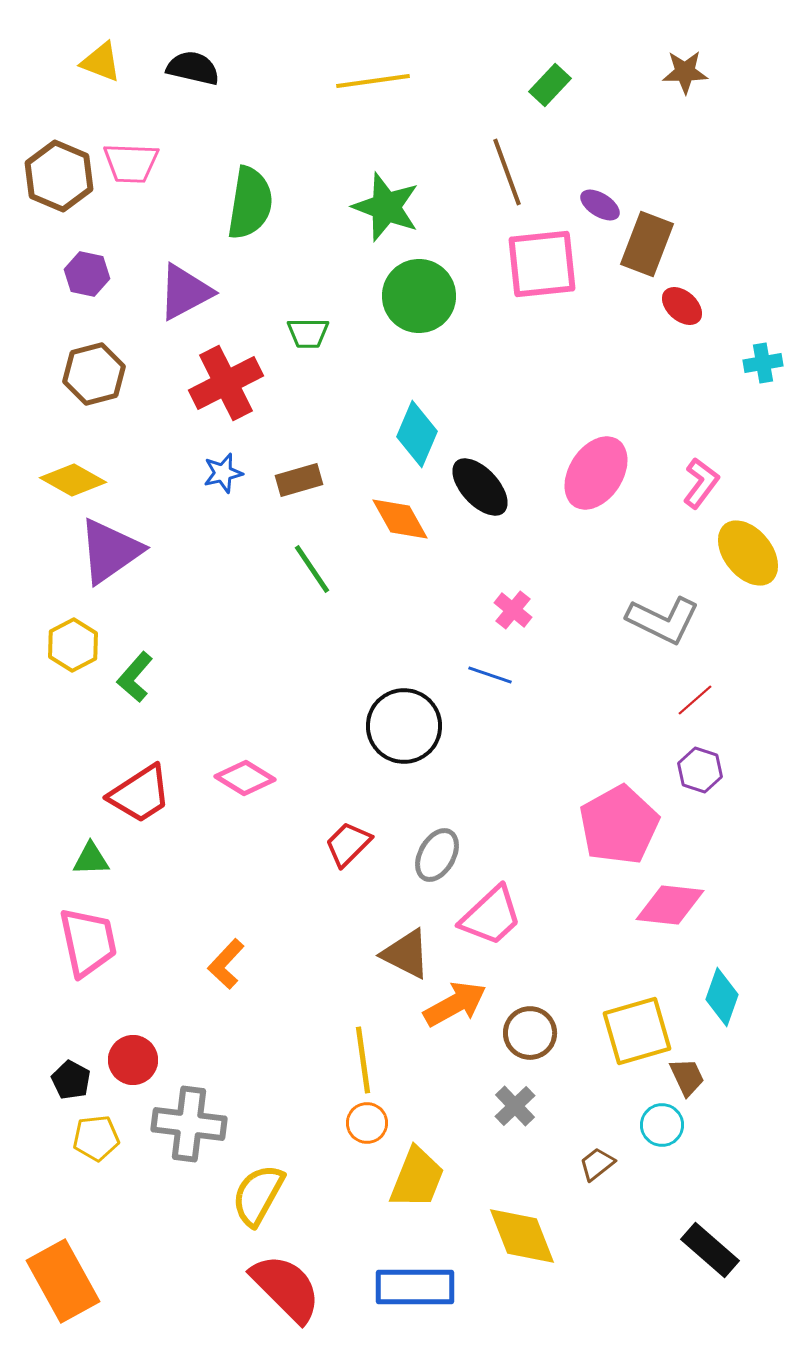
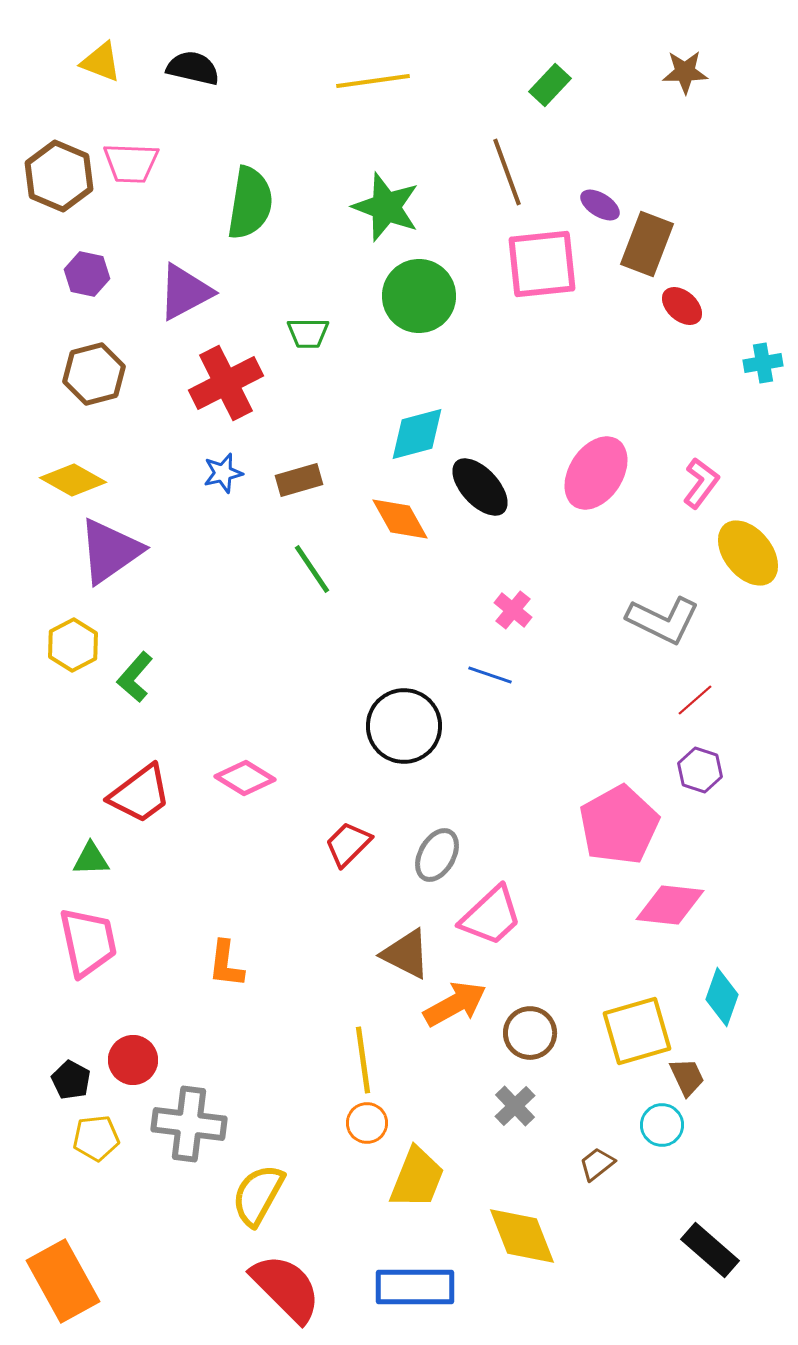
cyan diamond at (417, 434): rotated 52 degrees clockwise
red trapezoid at (140, 794): rotated 4 degrees counterclockwise
orange L-shape at (226, 964): rotated 36 degrees counterclockwise
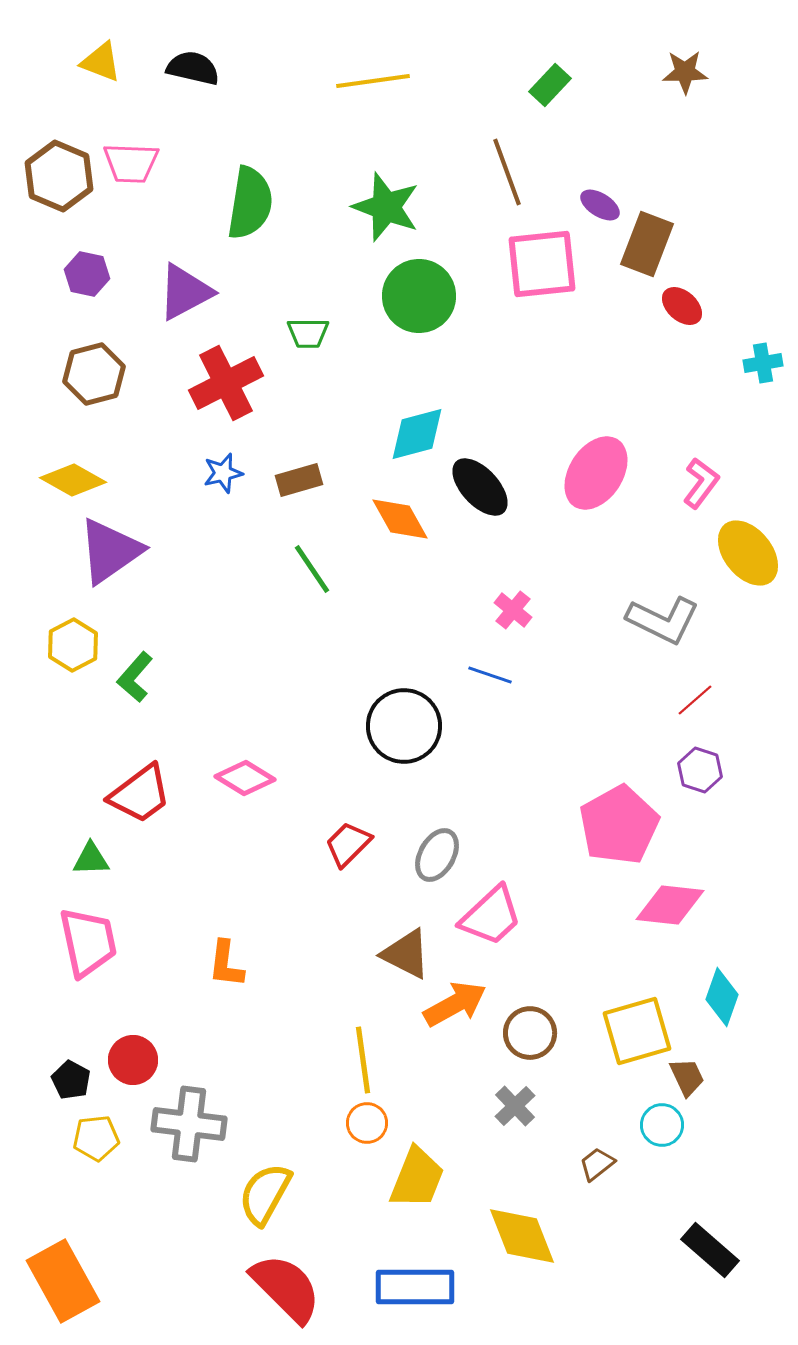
yellow semicircle at (258, 1195): moved 7 px right, 1 px up
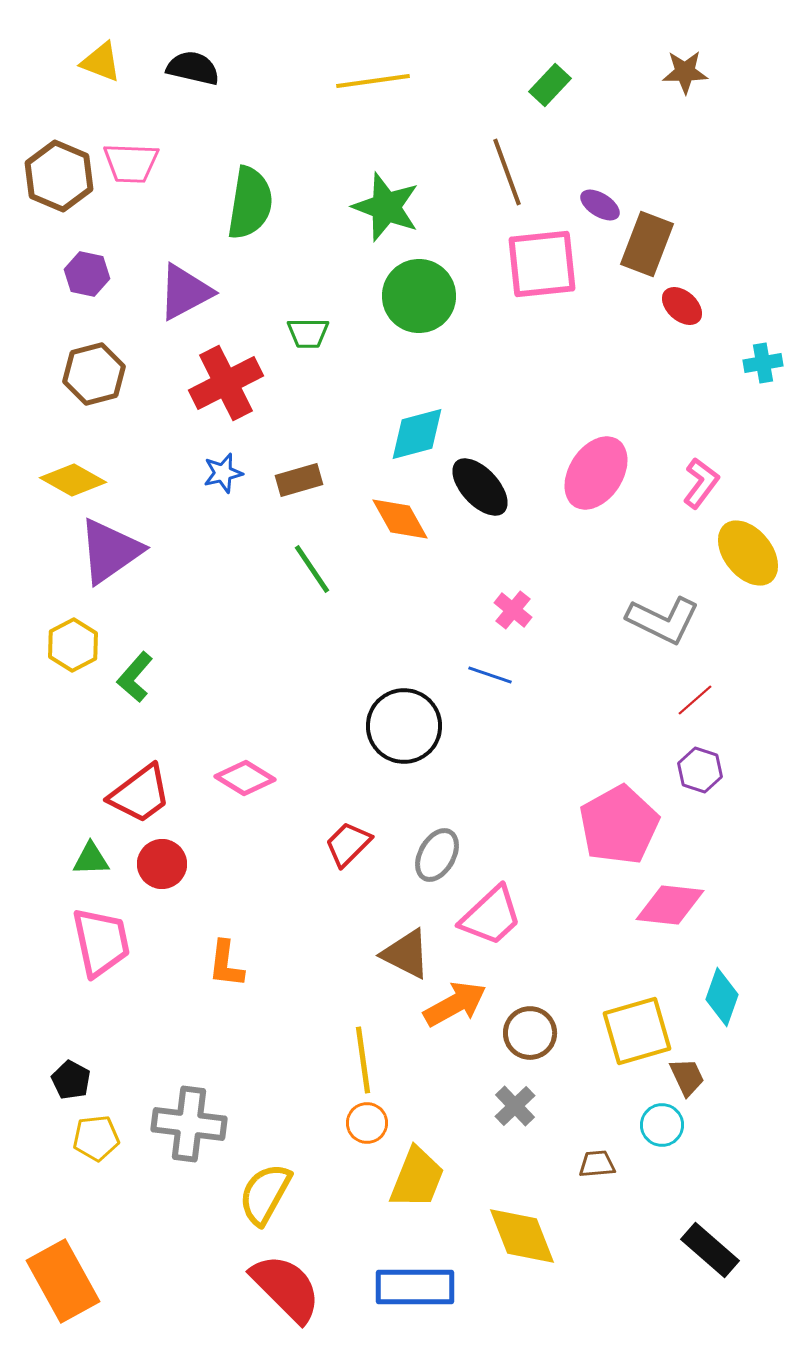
pink trapezoid at (88, 942): moved 13 px right
red circle at (133, 1060): moved 29 px right, 196 px up
brown trapezoid at (597, 1164): rotated 33 degrees clockwise
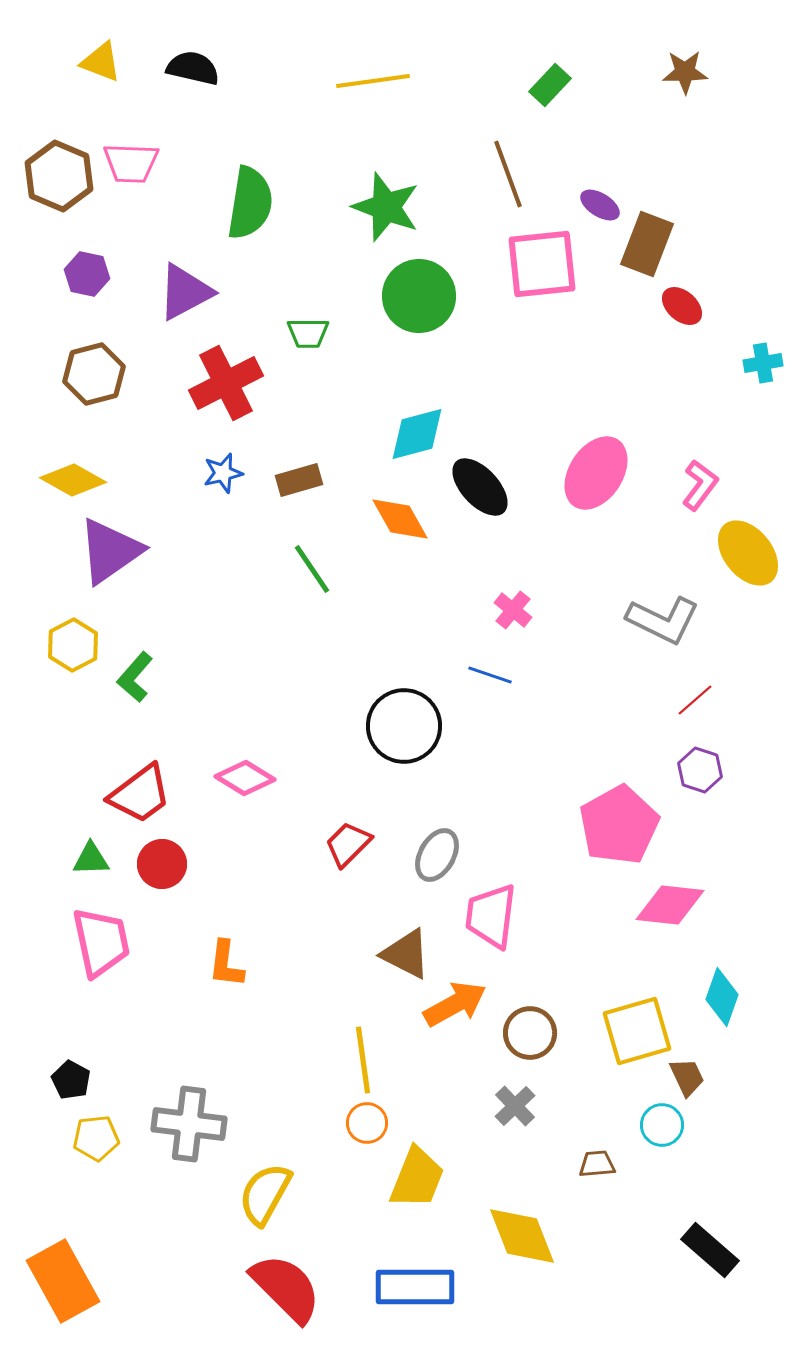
brown line at (507, 172): moved 1 px right, 2 px down
pink L-shape at (701, 483): moved 1 px left, 2 px down
pink trapezoid at (491, 916): rotated 140 degrees clockwise
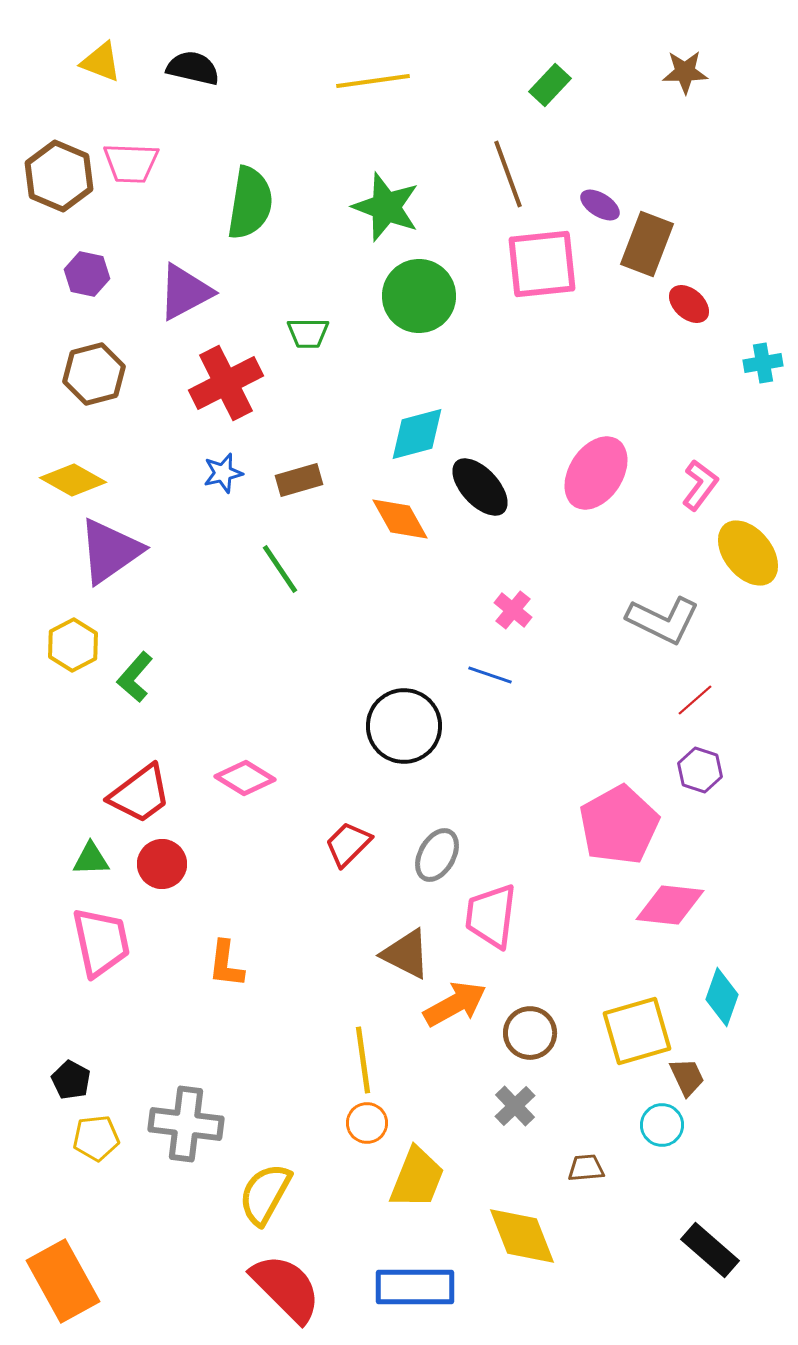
red ellipse at (682, 306): moved 7 px right, 2 px up
green line at (312, 569): moved 32 px left
gray cross at (189, 1124): moved 3 px left
brown trapezoid at (597, 1164): moved 11 px left, 4 px down
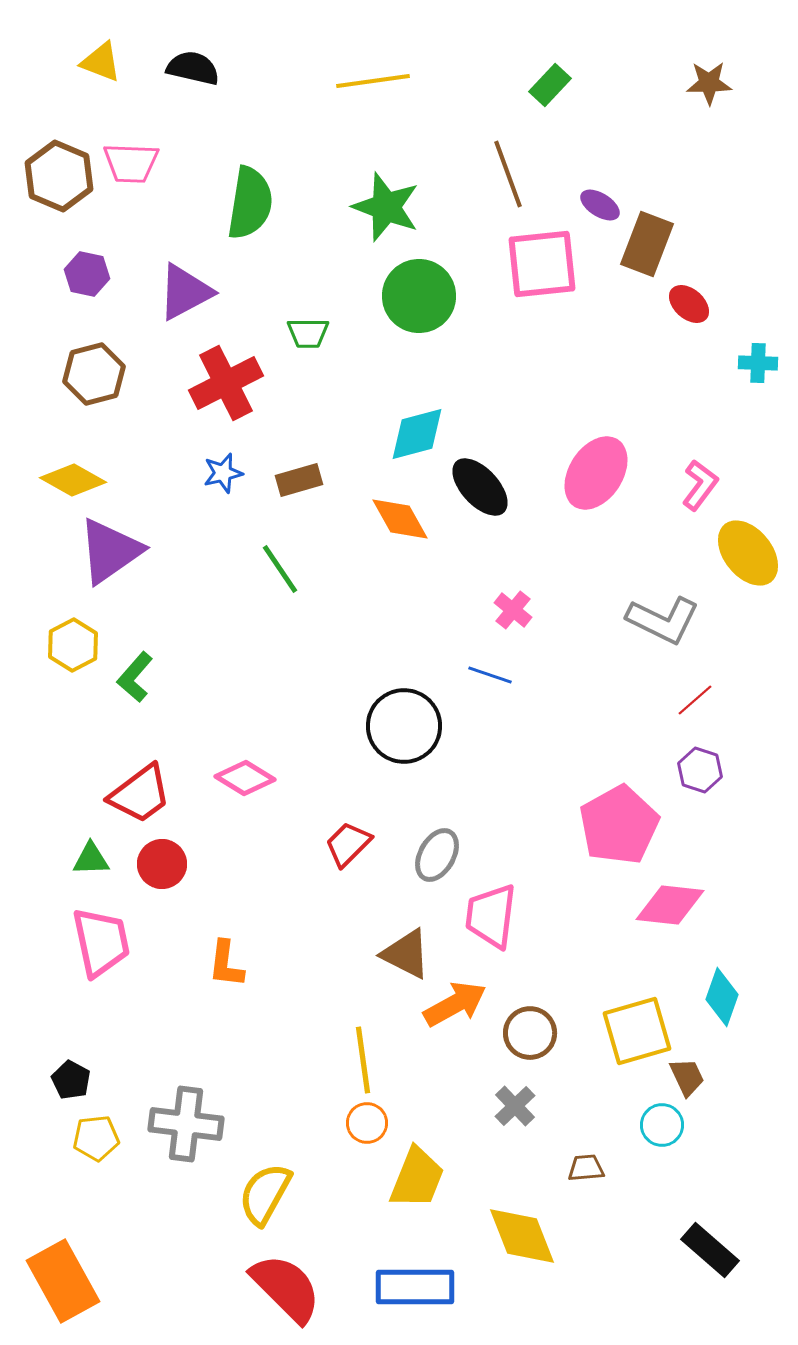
brown star at (685, 72): moved 24 px right, 11 px down
cyan cross at (763, 363): moved 5 px left; rotated 12 degrees clockwise
